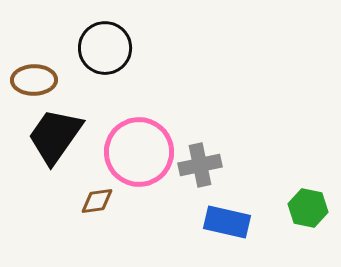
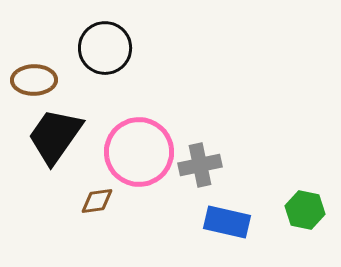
green hexagon: moved 3 px left, 2 px down
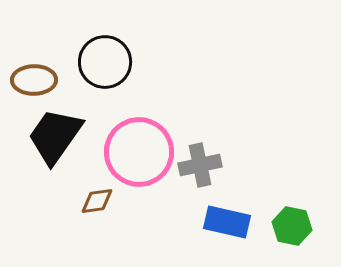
black circle: moved 14 px down
green hexagon: moved 13 px left, 16 px down
